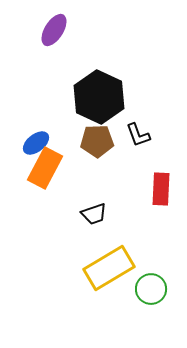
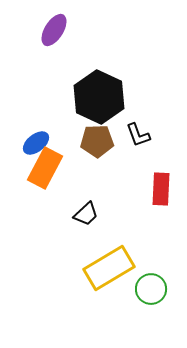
black trapezoid: moved 8 px left; rotated 24 degrees counterclockwise
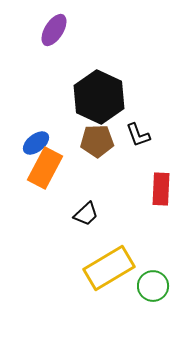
green circle: moved 2 px right, 3 px up
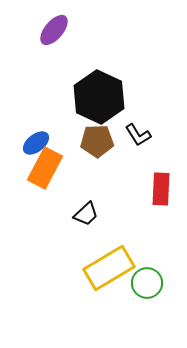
purple ellipse: rotated 8 degrees clockwise
black L-shape: rotated 12 degrees counterclockwise
green circle: moved 6 px left, 3 px up
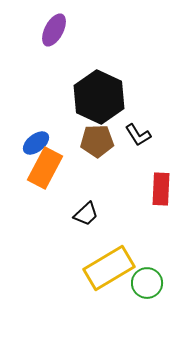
purple ellipse: rotated 12 degrees counterclockwise
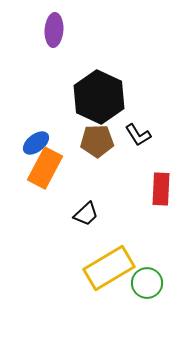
purple ellipse: rotated 24 degrees counterclockwise
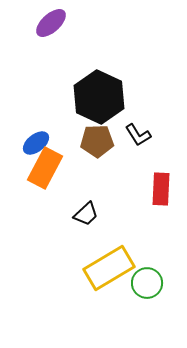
purple ellipse: moved 3 px left, 7 px up; rotated 44 degrees clockwise
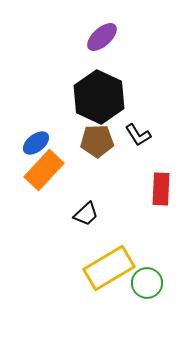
purple ellipse: moved 51 px right, 14 px down
orange rectangle: moved 1 px left, 2 px down; rotated 15 degrees clockwise
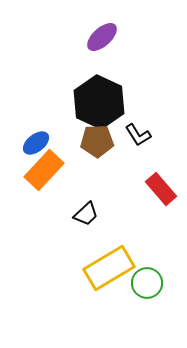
black hexagon: moved 5 px down
red rectangle: rotated 44 degrees counterclockwise
